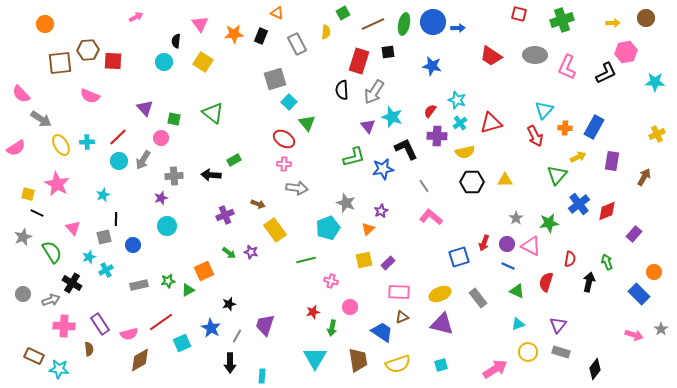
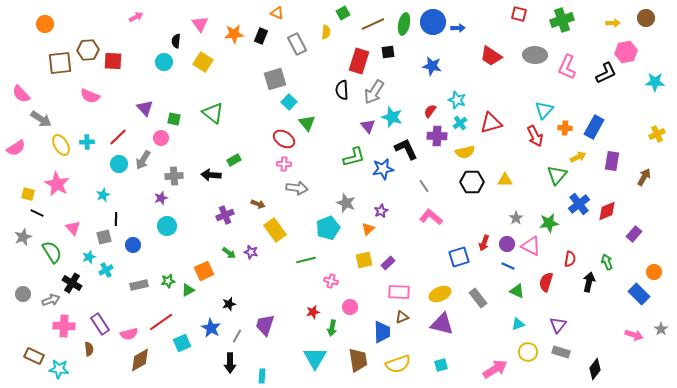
cyan circle at (119, 161): moved 3 px down
blue trapezoid at (382, 332): rotated 55 degrees clockwise
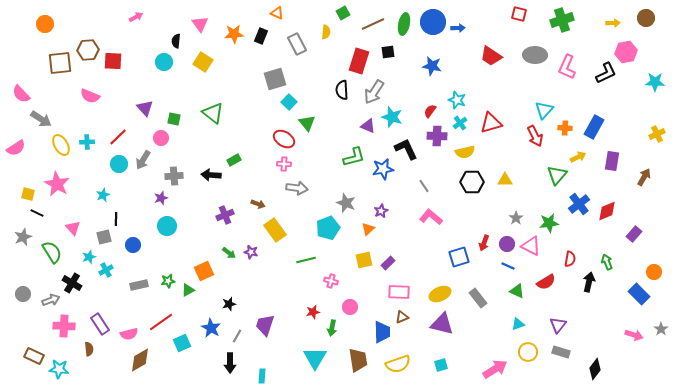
purple triangle at (368, 126): rotated 28 degrees counterclockwise
red semicircle at (546, 282): rotated 138 degrees counterclockwise
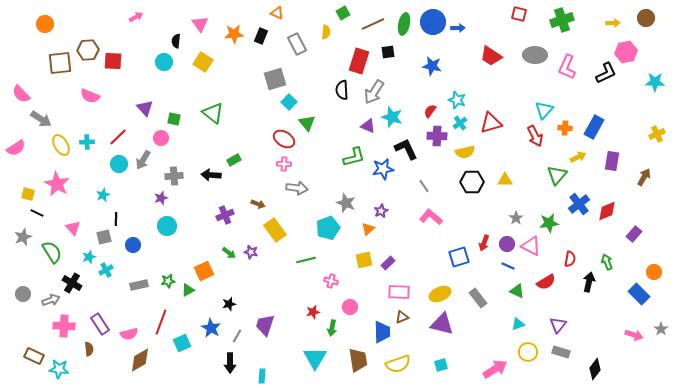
red line at (161, 322): rotated 35 degrees counterclockwise
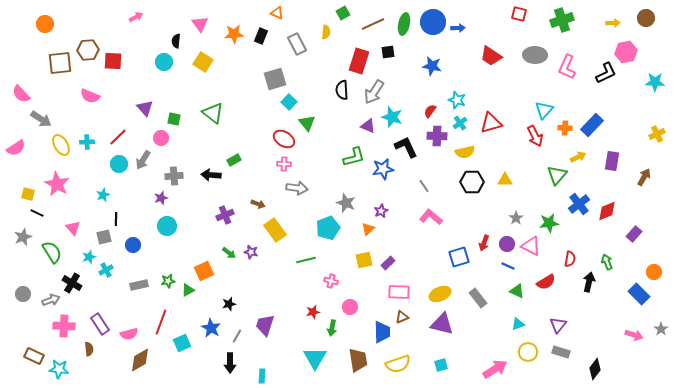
blue rectangle at (594, 127): moved 2 px left, 2 px up; rotated 15 degrees clockwise
black L-shape at (406, 149): moved 2 px up
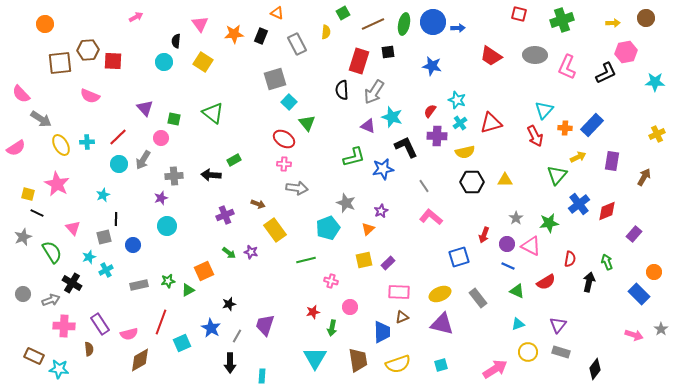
red arrow at (484, 243): moved 8 px up
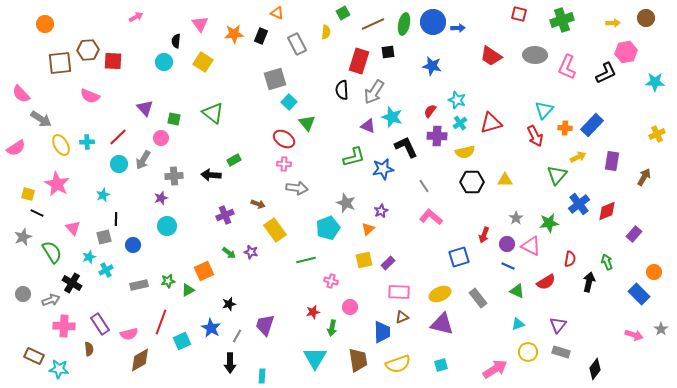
cyan square at (182, 343): moved 2 px up
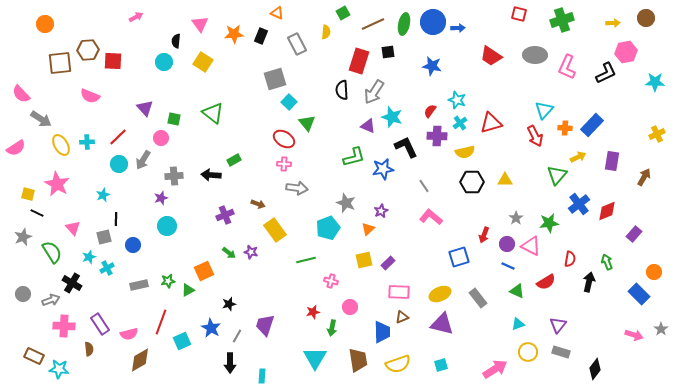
cyan cross at (106, 270): moved 1 px right, 2 px up
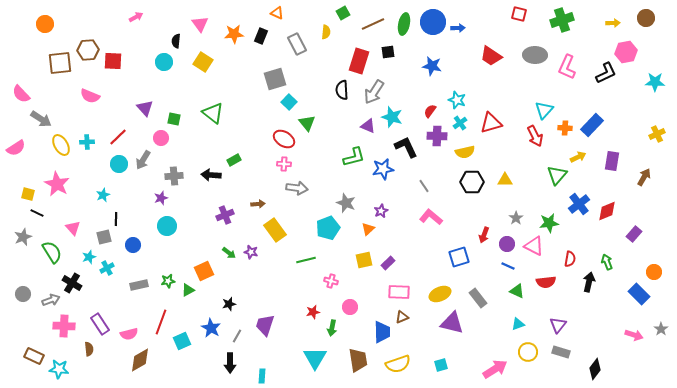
brown arrow at (258, 204): rotated 24 degrees counterclockwise
pink triangle at (531, 246): moved 3 px right
red semicircle at (546, 282): rotated 24 degrees clockwise
purple triangle at (442, 324): moved 10 px right, 1 px up
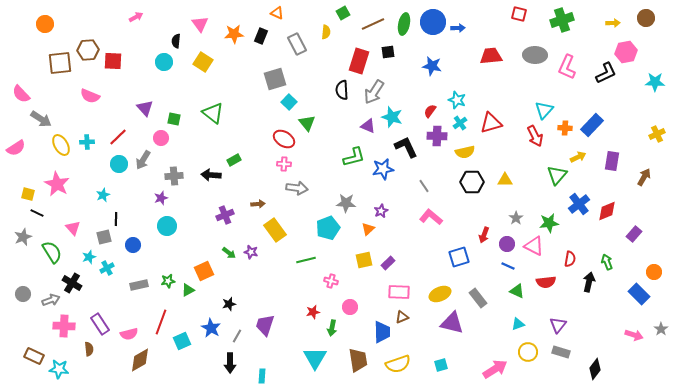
red trapezoid at (491, 56): rotated 140 degrees clockwise
gray star at (346, 203): rotated 18 degrees counterclockwise
